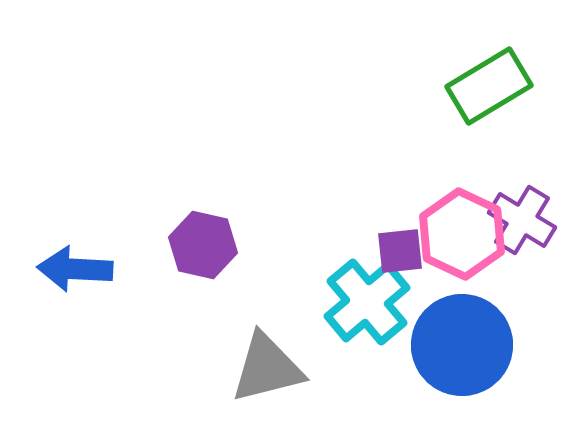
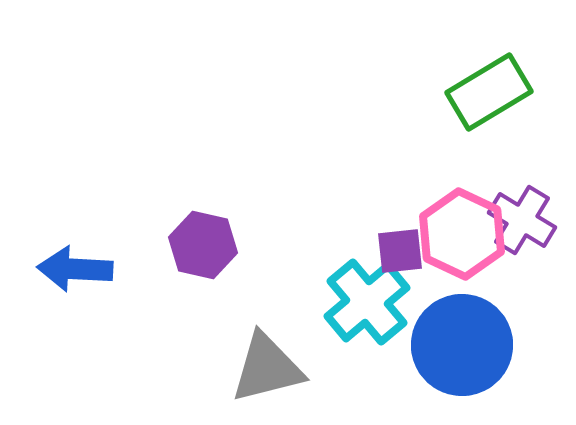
green rectangle: moved 6 px down
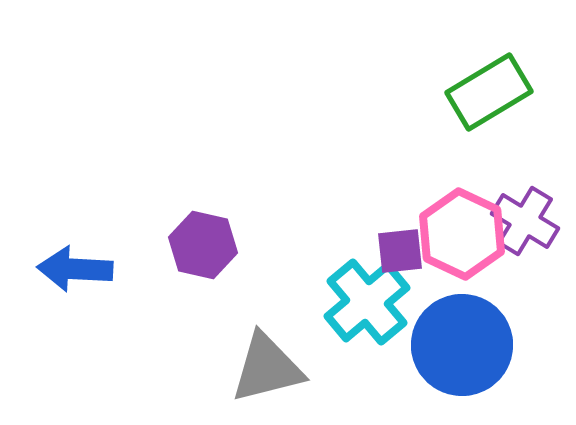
purple cross: moved 3 px right, 1 px down
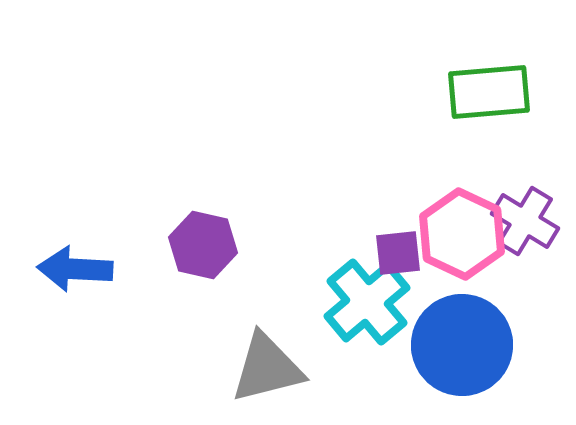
green rectangle: rotated 26 degrees clockwise
purple square: moved 2 px left, 2 px down
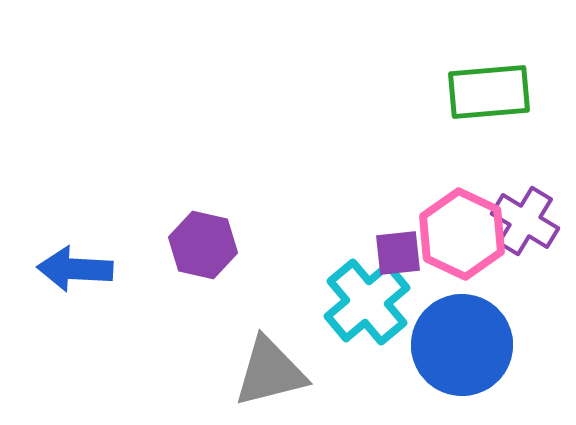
gray triangle: moved 3 px right, 4 px down
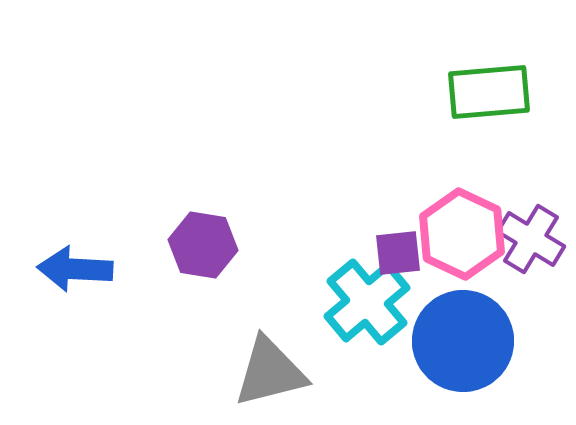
purple cross: moved 6 px right, 18 px down
purple hexagon: rotated 4 degrees counterclockwise
blue circle: moved 1 px right, 4 px up
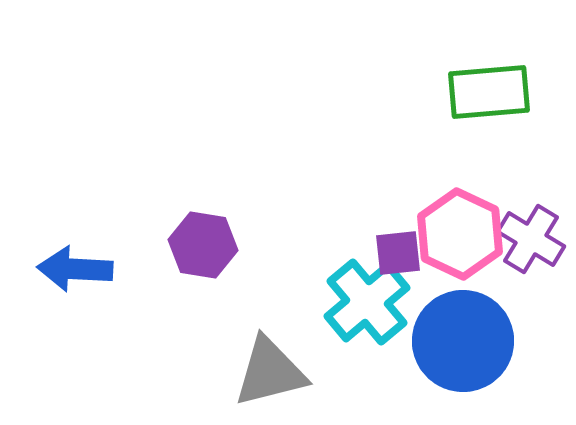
pink hexagon: moved 2 px left
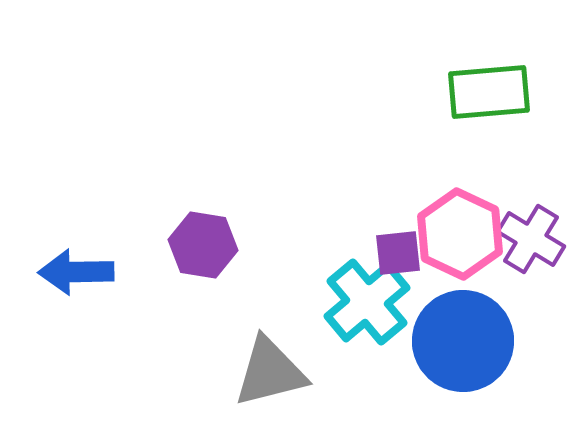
blue arrow: moved 1 px right, 3 px down; rotated 4 degrees counterclockwise
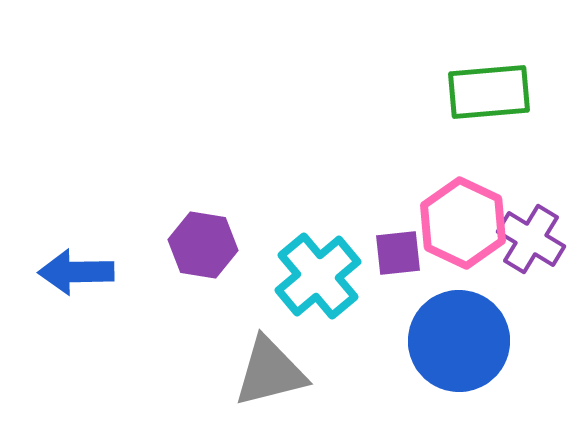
pink hexagon: moved 3 px right, 11 px up
cyan cross: moved 49 px left, 26 px up
blue circle: moved 4 px left
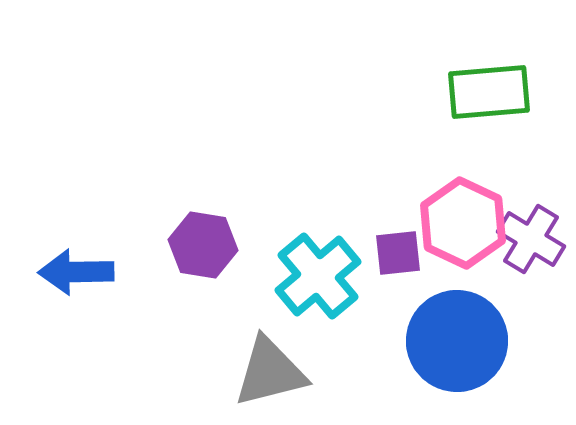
blue circle: moved 2 px left
